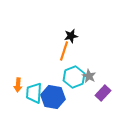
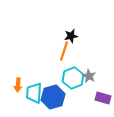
cyan hexagon: moved 1 px left, 1 px down
purple rectangle: moved 5 px down; rotated 63 degrees clockwise
blue hexagon: rotated 25 degrees counterclockwise
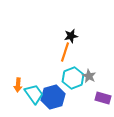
orange line: moved 1 px right, 1 px down
cyan trapezoid: moved 1 px down; rotated 140 degrees clockwise
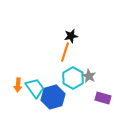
cyan hexagon: rotated 10 degrees counterclockwise
cyan trapezoid: moved 1 px right, 6 px up
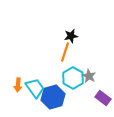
purple rectangle: rotated 21 degrees clockwise
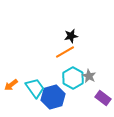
orange line: rotated 42 degrees clockwise
orange arrow: moved 7 px left; rotated 48 degrees clockwise
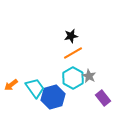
orange line: moved 8 px right, 1 px down
purple rectangle: rotated 14 degrees clockwise
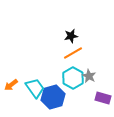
purple rectangle: rotated 35 degrees counterclockwise
